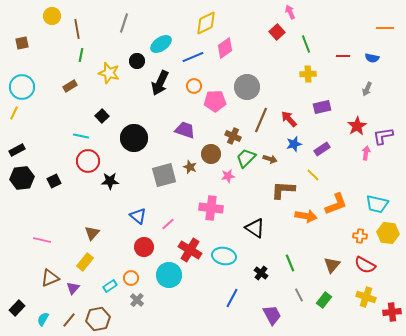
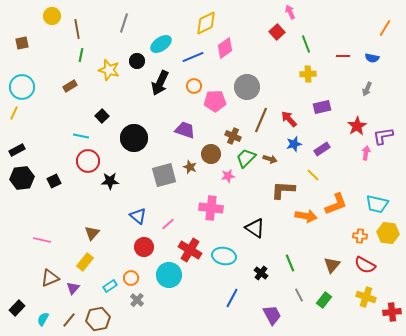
orange line at (385, 28): rotated 60 degrees counterclockwise
yellow star at (109, 73): moved 3 px up
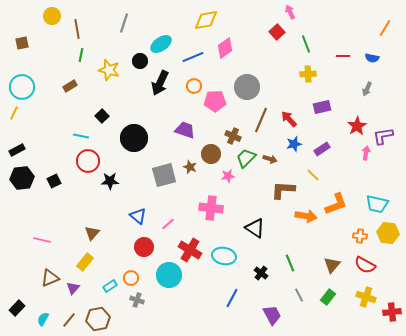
yellow diamond at (206, 23): moved 3 px up; rotated 15 degrees clockwise
black circle at (137, 61): moved 3 px right
gray cross at (137, 300): rotated 24 degrees counterclockwise
green rectangle at (324, 300): moved 4 px right, 3 px up
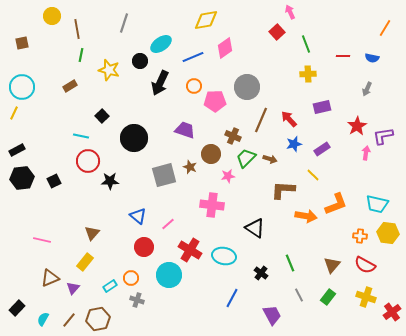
pink cross at (211, 208): moved 1 px right, 3 px up
red cross at (392, 312): rotated 30 degrees counterclockwise
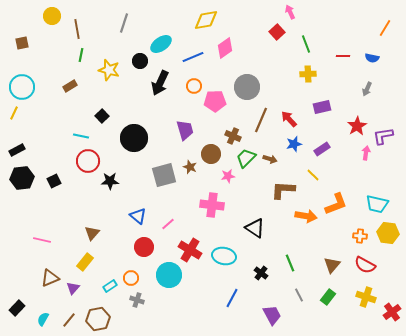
purple trapezoid at (185, 130): rotated 55 degrees clockwise
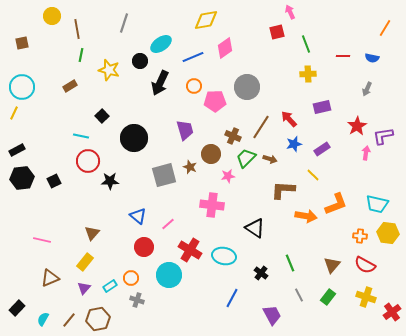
red square at (277, 32): rotated 28 degrees clockwise
brown line at (261, 120): moved 7 px down; rotated 10 degrees clockwise
purple triangle at (73, 288): moved 11 px right
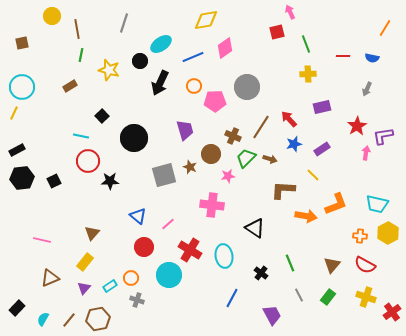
yellow hexagon at (388, 233): rotated 25 degrees clockwise
cyan ellipse at (224, 256): rotated 70 degrees clockwise
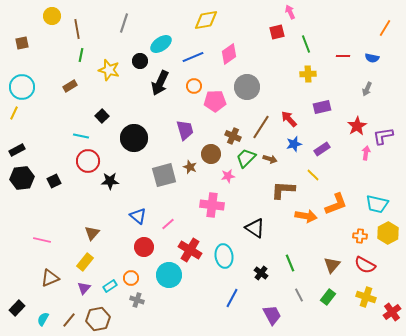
pink diamond at (225, 48): moved 4 px right, 6 px down
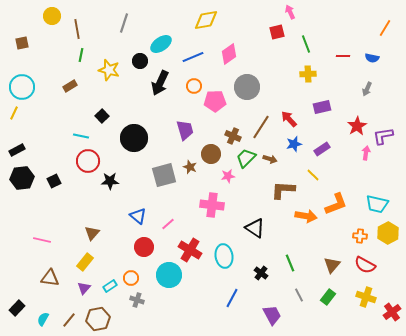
brown triangle at (50, 278): rotated 30 degrees clockwise
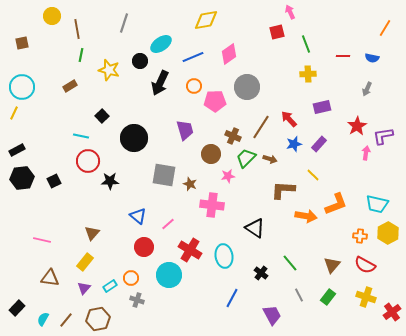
purple rectangle at (322, 149): moved 3 px left, 5 px up; rotated 14 degrees counterclockwise
brown star at (190, 167): moved 17 px down
gray square at (164, 175): rotated 25 degrees clockwise
green line at (290, 263): rotated 18 degrees counterclockwise
brown line at (69, 320): moved 3 px left
